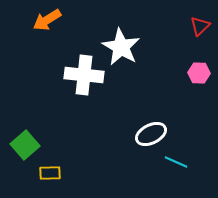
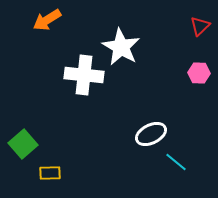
green square: moved 2 px left, 1 px up
cyan line: rotated 15 degrees clockwise
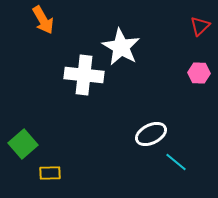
orange arrow: moved 4 px left; rotated 88 degrees counterclockwise
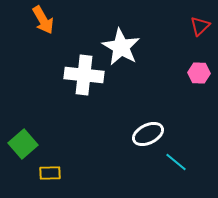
white ellipse: moved 3 px left
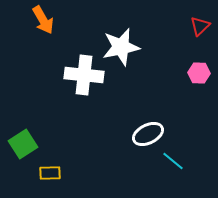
white star: rotated 30 degrees clockwise
green square: rotated 8 degrees clockwise
cyan line: moved 3 px left, 1 px up
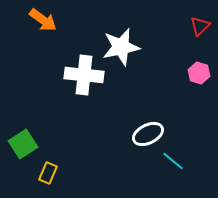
orange arrow: rotated 24 degrees counterclockwise
pink hexagon: rotated 15 degrees clockwise
yellow rectangle: moved 2 px left; rotated 65 degrees counterclockwise
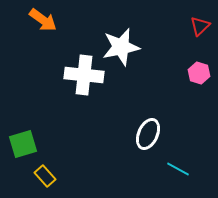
white ellipse: rotated 40 degrees counterclockwise
green square: rotated 16 degrees clockwise
cyan line: moved 5 px right, 8 px down; rotated 10 degrees counterclockwise
yellow rectangle: moved 3 px left, 3 px down; rotated 65 degrees counterclockwise
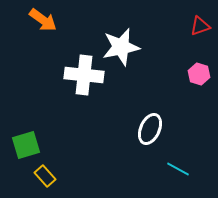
red triangle: rotated 25 degrees clockwise
pink hexagon: moved 1 px down
white ellipse: moved 2 px right, 5 px up
green square: moved 3 px right, 1 px down
